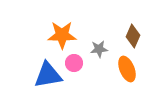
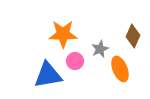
orange star: moved 1 px right, 1 px up
gray star: moved 1 px right; rotated 18 degrees counterclockwise
pink circle: moved 1 px right, 2 px up
orange ellipse: moved 7 px left
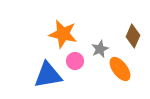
orange star: rotated 12 degrees clockwise
orange ellipse: rotated 15 degrees counterclockwise
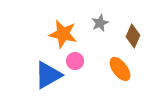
gray star: moved 26 px up
blue triangle: rotated 20 degrees counterclockwise
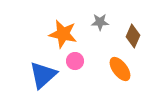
gray star: moved 1 px up; rotated 24 degrees clockwise
blue triangle: moved 5 px left; rotated 12 degrees counterclockwise
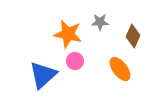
orange star: moved 5 px right
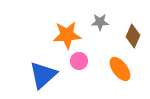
orange star: moved 1 px left, 1 px down; rotated 16 degrees counterclockwise
pink circle: moved 4 px right
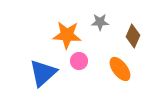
orange star: rotated 8 degrees clockwise
blue triangle: moved 2 px up
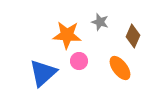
gray star: rotated 18 degrees clockwise
orange ellipse: moved 1 px up
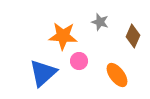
orange star: moved 4 px left, 1 px down
orange ellipse: moved 3 px left, 7 px down
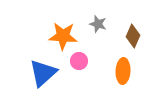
gray star: moved 2 px left, 2 px down
orange ellipse: moved 6 px right, 4 px up; rotated 40 degrees clockwise
